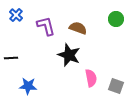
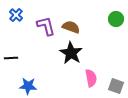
brown semicircle: moved 7 px left, 1 px up
black star: moved 2 px right, 2 px up; rotated 10 degrees clockwise
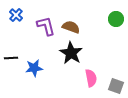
blue star: moved 6 px right, 18 px up; rotated 12 degrees counterclockwise
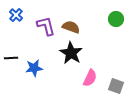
pink semicircle: moved 1 px left; rotated 36 degrees clockwise
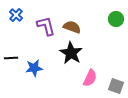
brown semicircle: moved 1 px right
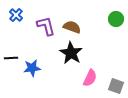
blue star: moved 2 px left
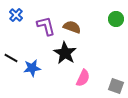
black star: moved 6 px left
black line: rotated 32 degrees clockwise
pink semicircle: moved 7 px left
